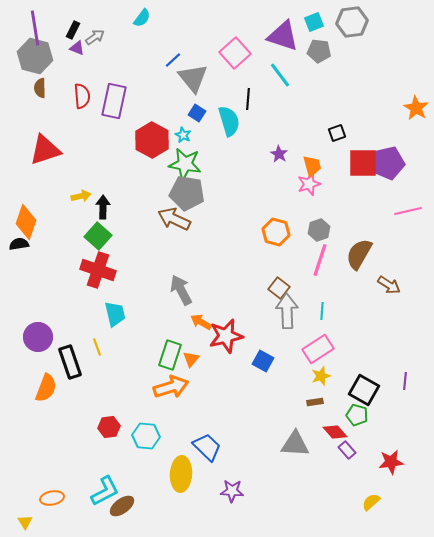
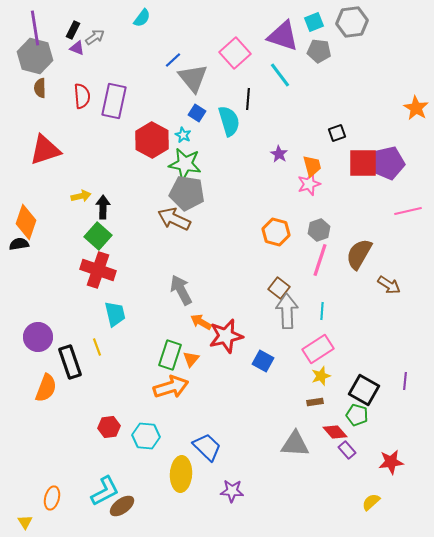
orange ellipse at (52, 498): rotated 65 degrees counterclockwise
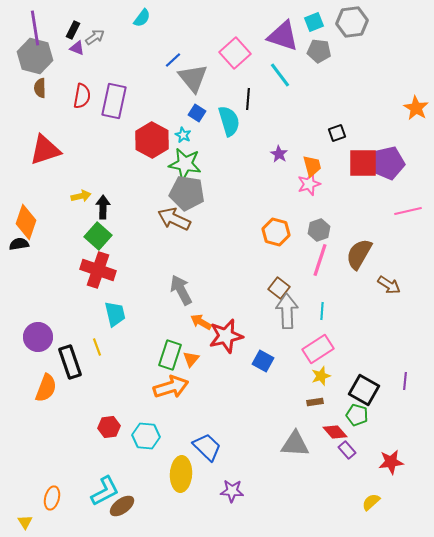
red semicircle at (82, 96): rotated 15 degrees clockwise
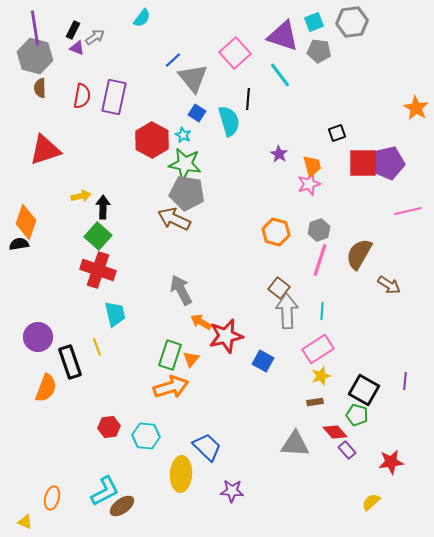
purple rectangle at (114, 101): moved 4 px up
yellow triangle at (25, 522): rotated 35 degrees counterclockwise
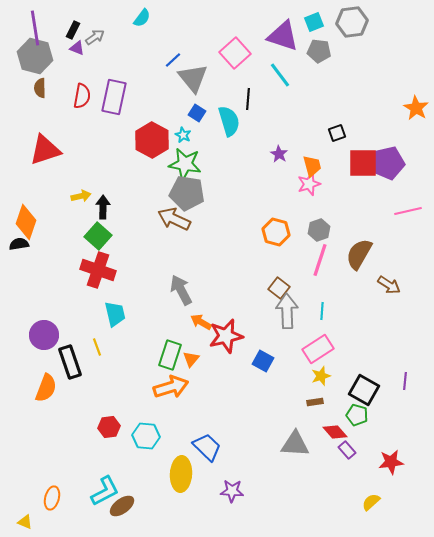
purple circle at (38, 337): moved 6 px right, 2 px up
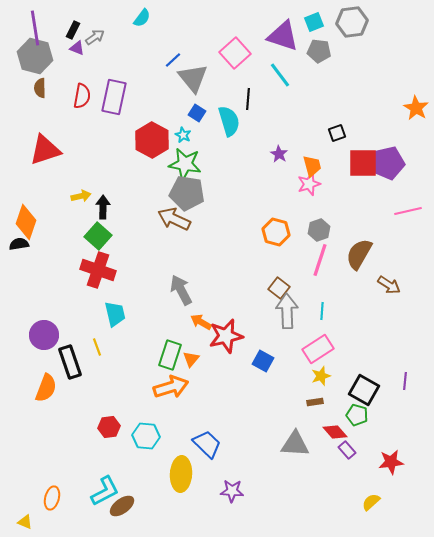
blue trapezoid at (207, 447): moved 3 px up
